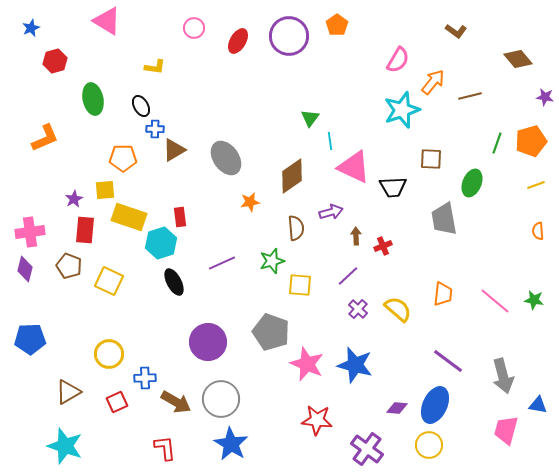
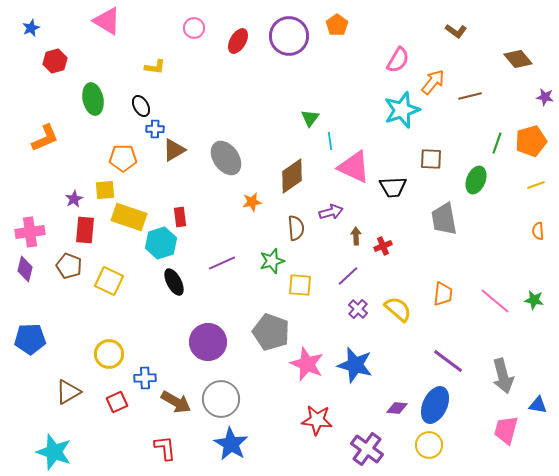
green ellipse at (472, 183): moved 4 px right, 3 px up
orange star at (250, 202): moved 2 px right
cyan star at (65, 446): moved 11 px left, 6 px down
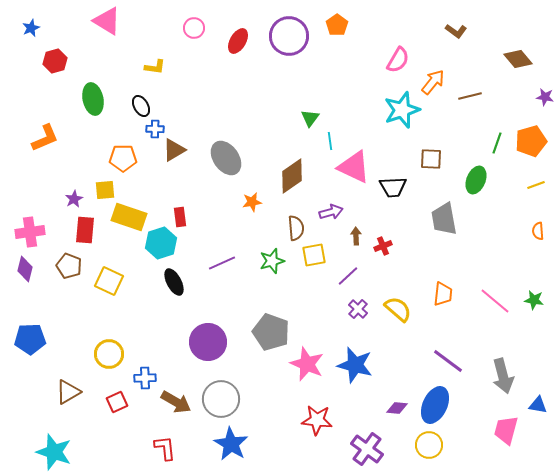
yellow square at (300, 285): moved 14 px right, 30 px up; rotated 15 degrees counterclockwise
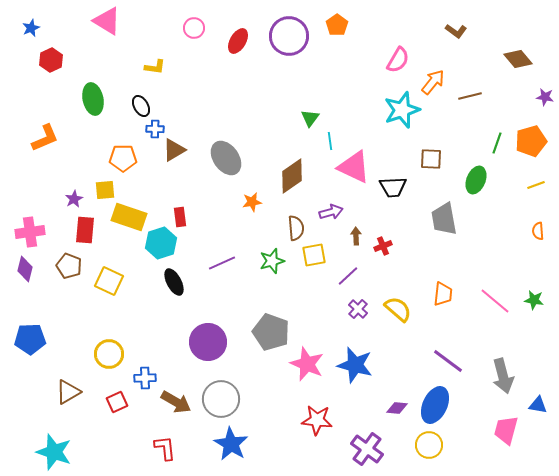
red hexagon at (55, 61): moved 4 px left, 1 px up; rotated 10 degrees counterclockwise
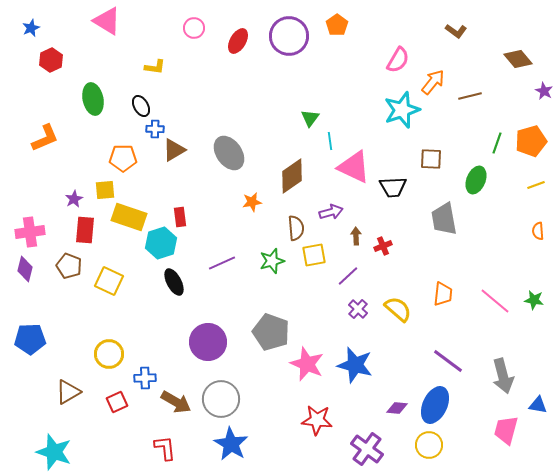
purple star at (545, 97): moved 1 px left, 6 px up; rotated 18 degrees clockwise
gray ellipse at (226, 158): moved 3 px right, 5 px up
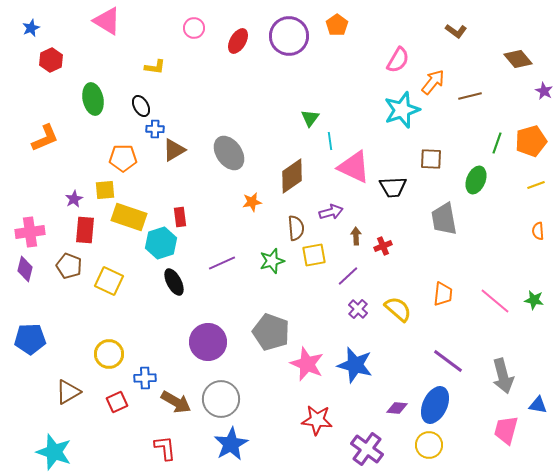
blue star at (231, 444): rotated 12 degrees clockwise
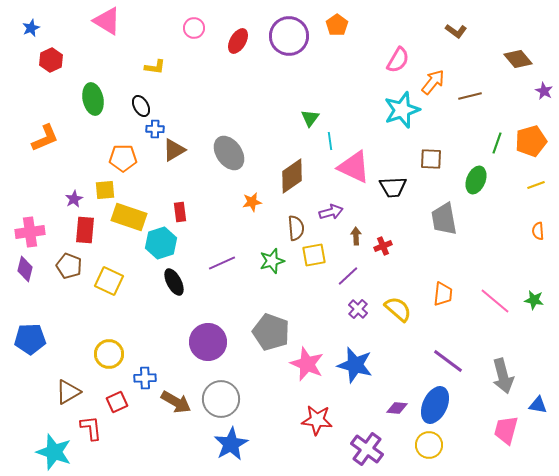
red rectangle at (180, 217): moved 5 px up
red L-shape at (165, 448): moved 74 px left, 20 px up
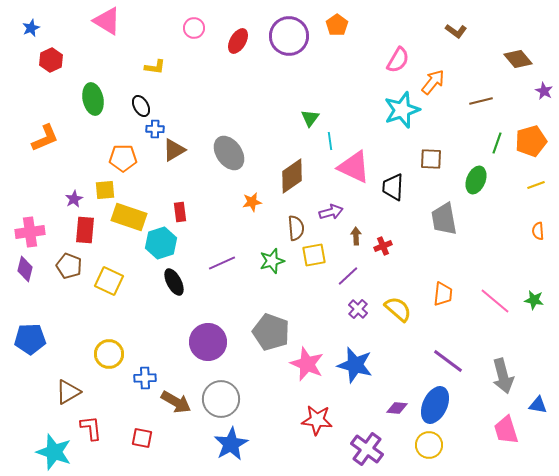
brown line at (470, 96): moved 11 px right, 5 px down
black trapezoid at (393, 187): rotated 96 degrees clockwise
red square at (117, 402): moved 25 px right, 36 px down; rotated 35 degrees clockwise
pink trapezoid at (506, 430): rotated 32 degrees counterclockwise
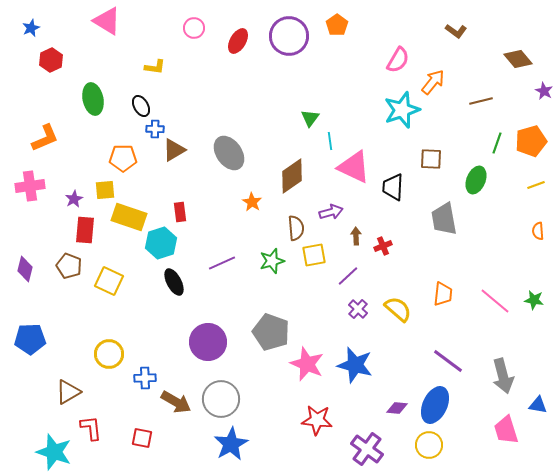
orange star at (252, 202): rotated 30 degrees counterclockwise
pink cross at (30, 232): moved 46 px up
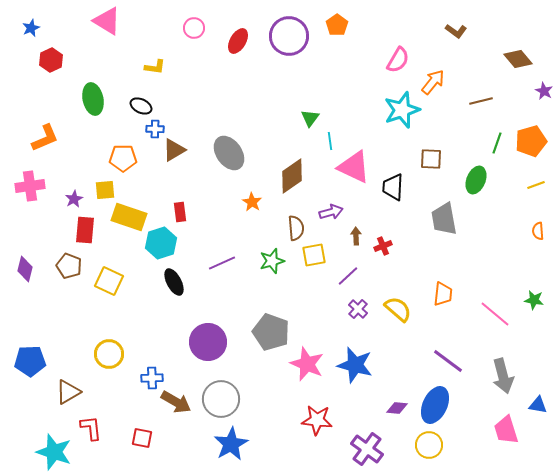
black ellipse at (141, 106): rotated 35 degrees counterclockwise
pink line at (495, 301): moved 13 px down
blue pentagon at (30, 339): moved 22 px down
blue cross at (145, 378): moved 7 px right
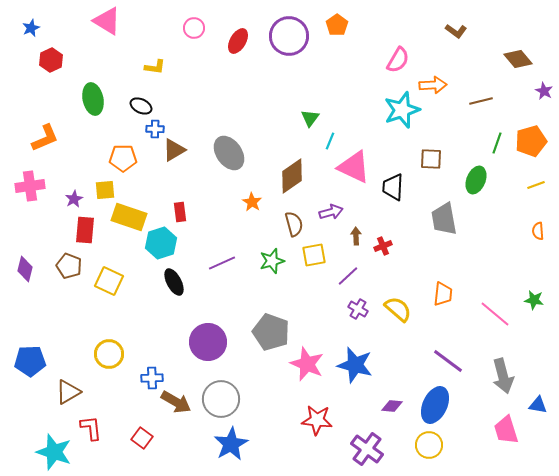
orange arrow at (433, 82): moved 3 px down; rotated 48 degrees clockwise
cyan line at (330, 141): rotated 30 degrees clockwise
brown semicircle at (296, 228): moved 2 px left, 4 px up; rotated 10 degrees counterclockwise
purple cross at (358, 309): rotated 12 degrees counterclockwise
purple diamond at (397, 408): moved 5 px left, 2 px up
red square at (142, 438): rotated 25 degrees clockwise
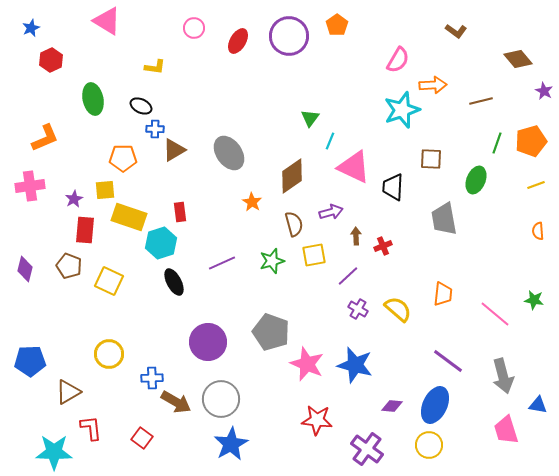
cyan star at (54, 452): rotated 18 degrees counterclockwise
